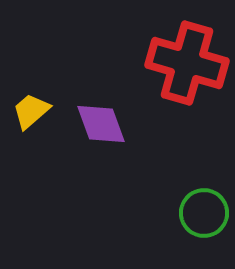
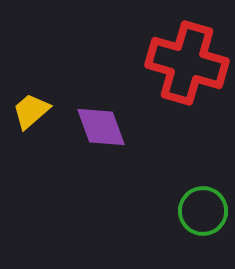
purple diamond: moved 3 px down
green circle: moved 1 px left, 2 px up
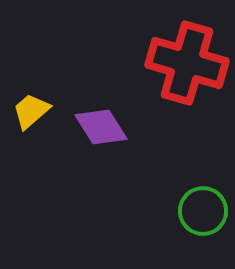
purple diamond: rotated 12 degrees counterclockwise
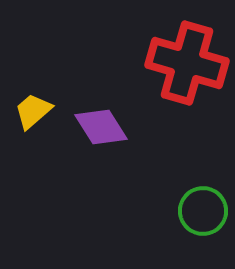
yellow trapezoid: moved 2 px right
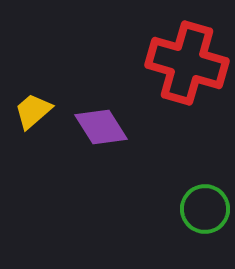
green circle: moved 2 px right, 2 px up
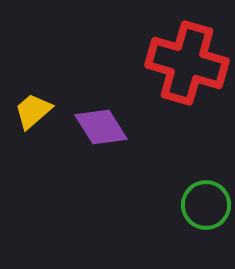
green circle: moved 1 px right, 4 px up
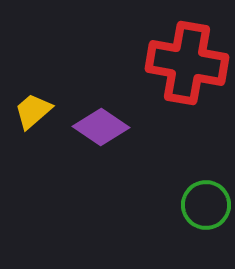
red cross: rotated 6 degrees counterclockwise
purple diamond: rotated 24 degrees counterclockwise
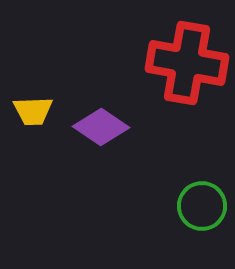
yellow trapezoid: rotated 141 degrees counterclockwise
green circle: moved 4 px left, 1 px down
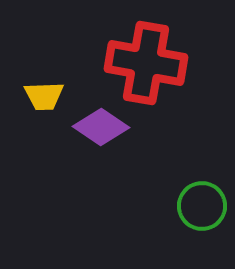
red cross: moved 41 px left
yellow trapezoid: moved 11 px right, 15 px up
